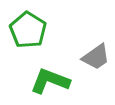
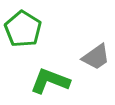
green pentagon: moved 5 px left, 1 px up
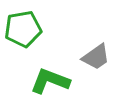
green pentagon: rotated 30 degrees clockwise
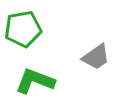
green L-shape: moved 15 px left
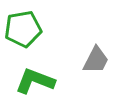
gray trapezoid: moved 3 px down; rotated 28 degrees counterclockwise
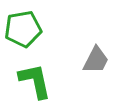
green L-shape: rotated 57 degrees clockwise
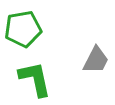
green L-shape: moved 2 px up
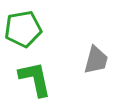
gray trapezoid: rotated 12 degrees counterclockwise
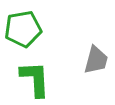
green L-shape: rotated 9 degrees clockwise
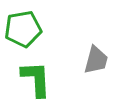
green L-shape: moved 1 px right
